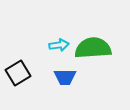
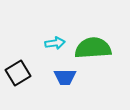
cyan arrow: moved 4 px left, 2 px up
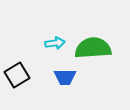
black square: moved 1 px left, 2 px down
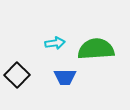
green semicircle: moved 3 px right, 1 px down
black square: rotated 15 degrees counterclockwise
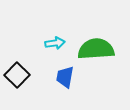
blue trapezoid: rotated 100 degrees clockwise
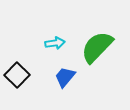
green semicircle: moved 1 px right, 2 px up; rotated 42 degrees counterclockwise
blue trapezoid: rotated 30 degrees clockwise
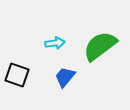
green semicircle: moved 3 px right, 1 px up; rotated 9 degrees clockwise
black square: rotated 25 degrees counterclockwise
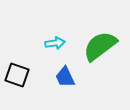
blue trapezoid: rotated 65 degrees counterclockwise
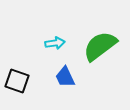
black square: moved 6 px down
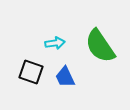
green semicircle: rotated 87 degrees counterclockwise
black square: moved 14 px right, 9 px up
